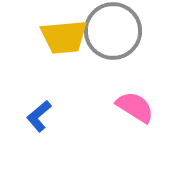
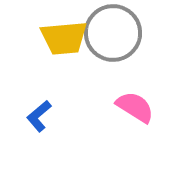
gray circle: moved 2 px down
yellow trapezoid: moved 1 px down
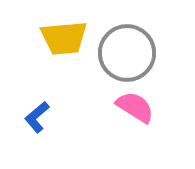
gray circle: moved 14 px right, 20 px down
blue L-shape: moved 2 px left, 1 px down
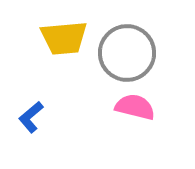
pink semicircle: rotated 18 degrees counterclockwise
blue L-shape: moved 6 px left
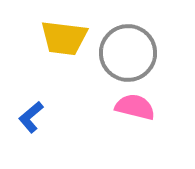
yellow trapezoid: rotated 12 degrees clockwise
gray circle: moved 1 px right
